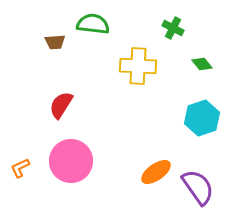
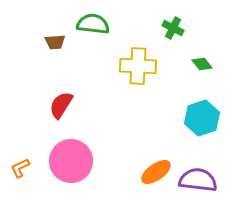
purple semicircle: moved 7 px up; rotated 48 degrees counterclockwise
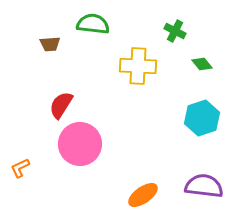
green cross: moved 2 px right, 3 px down
brown trapezoid: moved 5 px left, 2 px down
pink circle: moved 9 px right, 17 px up
orange ellipse: moved 13 px left, 23 px down
purple semicircle: moved 6 px right, 6 px down
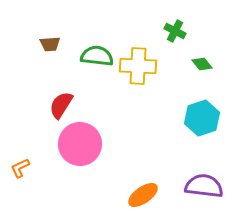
green semicircle: moved 4 px right, 32 px down
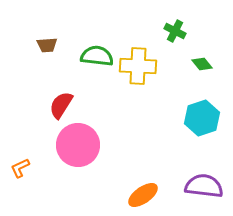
brown trapezoid: moved 3 px left, 1 px down
pink circle: moved 2 px left, 1 px down
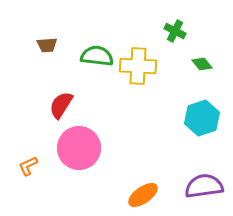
pink circle: moved 1 px right, 3 px down
orange L-shape: moved 8 px right, 2 px up
purple semicircle: rotated 15 degrees counterclockwise
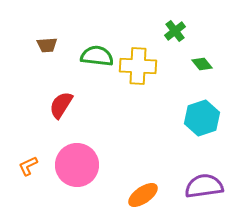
green cross: rotated 25 degrees clockwise
pink circle: moved 2 px left, 17 px down
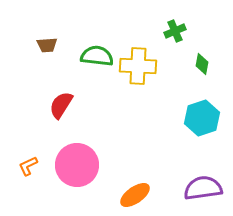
green cross: rotated 15 degrees clockwise
green diamond: rotated 50 degrees clockwise
purple semicircle: moved 1 px left, 2 px down
orange ellipse: moved 8 px left
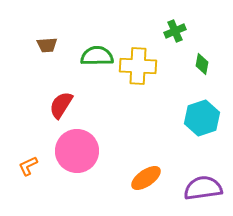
green semicircle: rotated 8 degrees counterclockwise
pink circle: moved 14 px up
orange ellipse: moved 11 px right, 17 px up
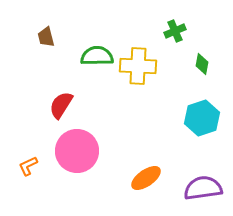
brown trapezoid: moved 1 px left, 8 px up; rotated 80 degrees clockwise
